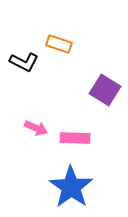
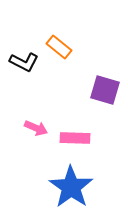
orange rectangle: moved 3 px down; rotated 20 degrees clockwise
purple square: rotated 16 degrees counterclockwise
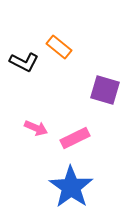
pink rectangle: rotated 28 degrees counterclockwise
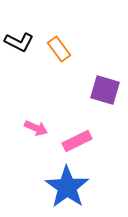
orange rectangle: moved 2 px down; rotated 15 degrees clockwise
black L-shape: moved 5 px left, 20 px up
pink rectangle: moved 2 px right, 3 px down
blue star: moved 4 px left
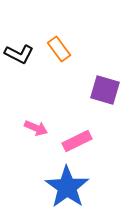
black L-shape: moved 12 px down
